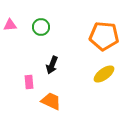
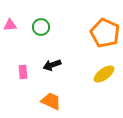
orange pentagon: moved 1 px right, 3 px up; rotated 20 degrees clockwise
black arrow: rotated 48 degrees clockwise
pink rectangle: moved 6 px left, 10 px up
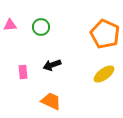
orange pentagon: moved 1 px down
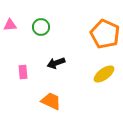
black arrow: moved 4 px right, 2 px up
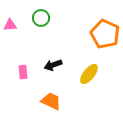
green circle: moved 9 px up
black arrow: moved 3 px left, 2 px down
yellow ellipse: moved 15 px left; rotated 15 degrees counterclockwise
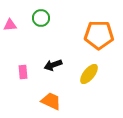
orange pentagon: moved 6 px left, 1 px down; rotated 24 degrees counterclockwise
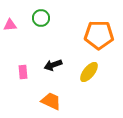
yellow ellipse: moved 2 px up
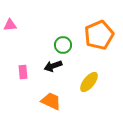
green circle: moved 22 px right, 27 px down
orange pentagon: rotated 24 degrees counterclockwise
black arrow: moved 1 px down
yellow ellipse: moved 10 px down
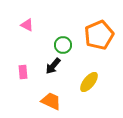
pink triangle: moved 17 px right; rotated 32 degrees clockwise
black arrow: rotated 30 degrees counterclockwise
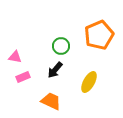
pink triangle: moved 12 px left, 32 px down; rotated 16 degrees counterclockwise
green circle: moved 2 px left, 1 px down
black arrow: moved 2 px right, 4 px down
pink rectangle: moved 5 px down; rotated 72 degrees clockwise
yellow ellipse: rotated 10 degrees counterclockwise
